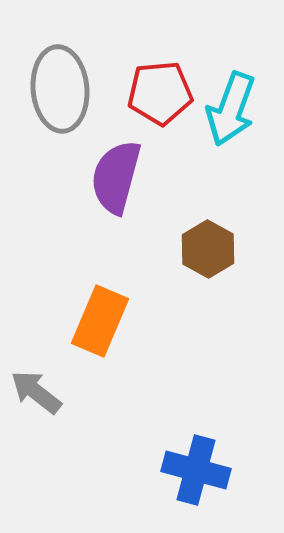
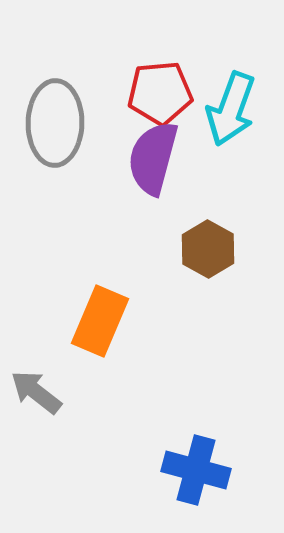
gray ellipse: moved 5 px left, 34 px down; rotated 6 degrees clockwise
purple semicircle: moved 37 px right, 19 px up
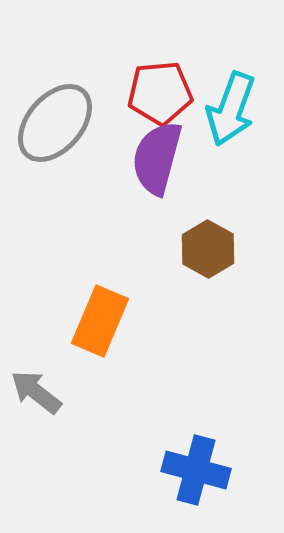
gray ellipse: rotated 40 degrees clockwise
purple semicircle: moved 4 px right
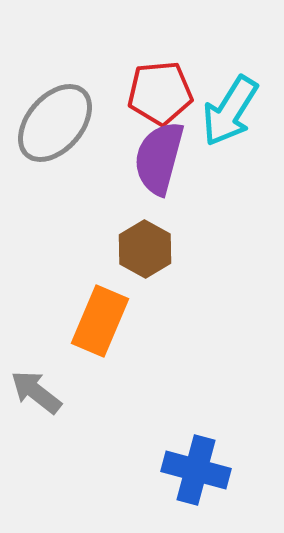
cyan arrow: moved 1 px left, 2 px down; rotated 12 degrees clockwise
purple semicircle: moved 2 px right
brown hexagon: moved 63 px left
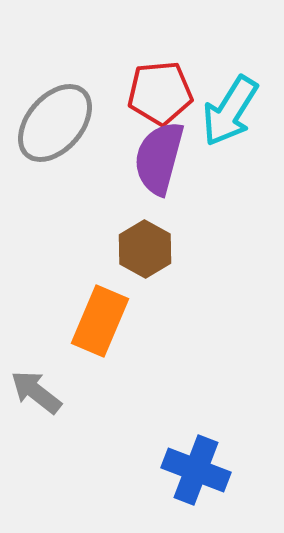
blue cross: rotated 6 degrees clockwise
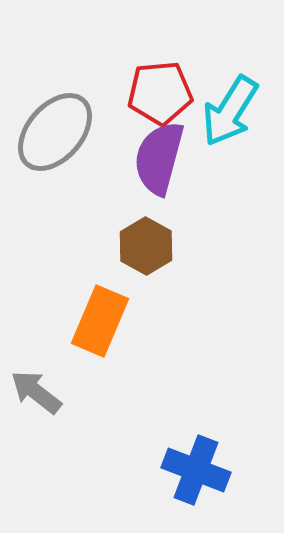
gray ellipse: moved 9 px down
brown hexagon: moved 1 px right, 3 px up
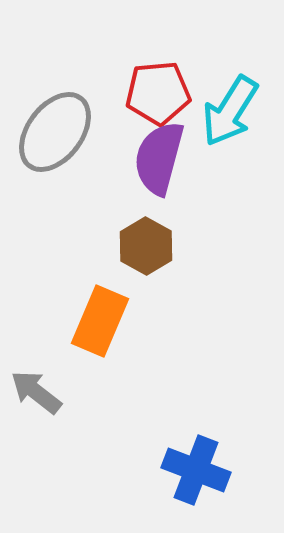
red pentagon: moved 2 px left
gray ellipse: rotated 4 degrees counterclockwise
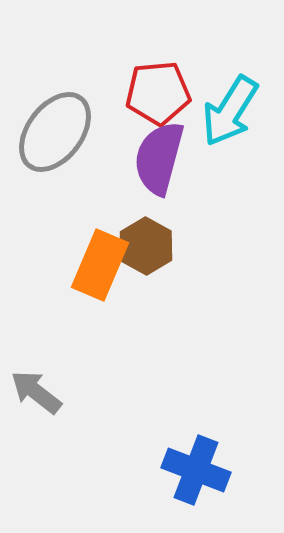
orange rectangle: moved 56 px up
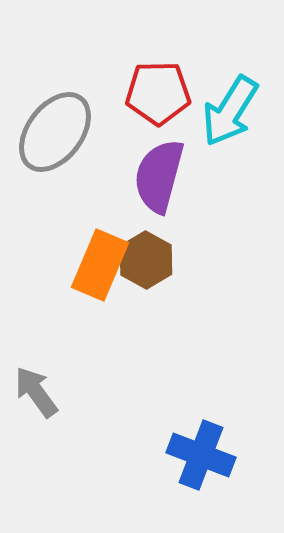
red pentagon: rotated 4 degrees clockwise
purple semicircle: moved 18 px down
brown hexagon: moved 14 px down
gray arrow: rotated 16 degrees clockwise
blue cross: moved 5 px right, 15 px up
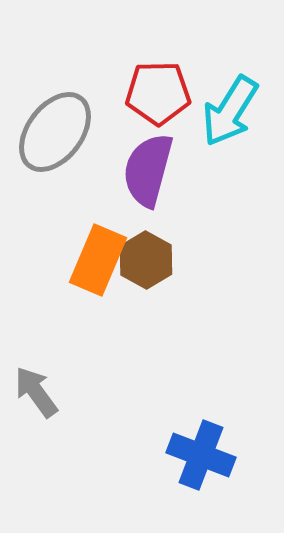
purple semicircle: moved 11 px left, 6 px up
orange rectangle: moved 2 px left, 5 px up
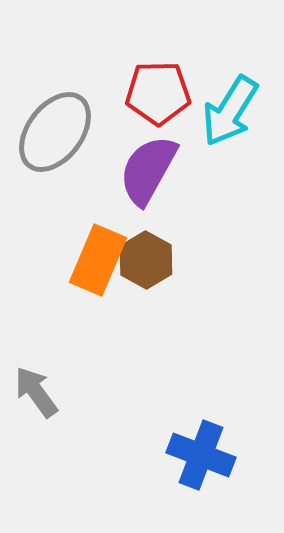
purple semicircle: rotated 14 degrees clockwise
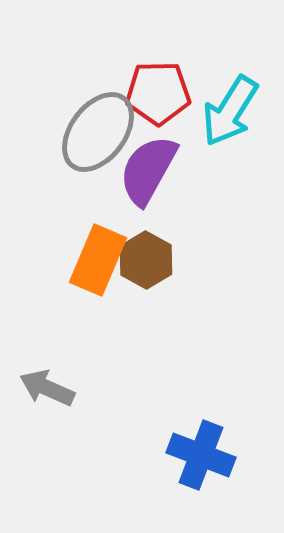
gray ellipse: moved 43 px right
gray arrow: moved 11 px right, 4 px up; rotated 30 degrees counterclockwise
